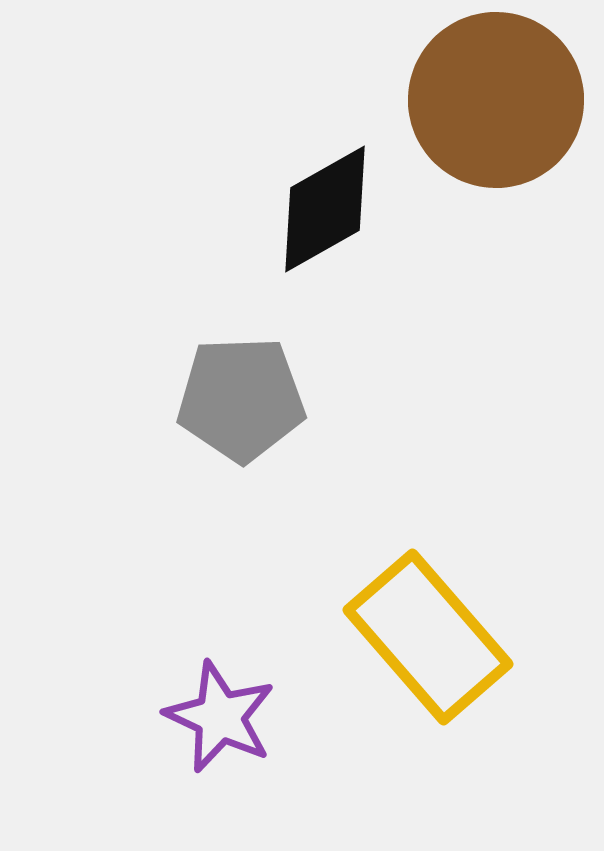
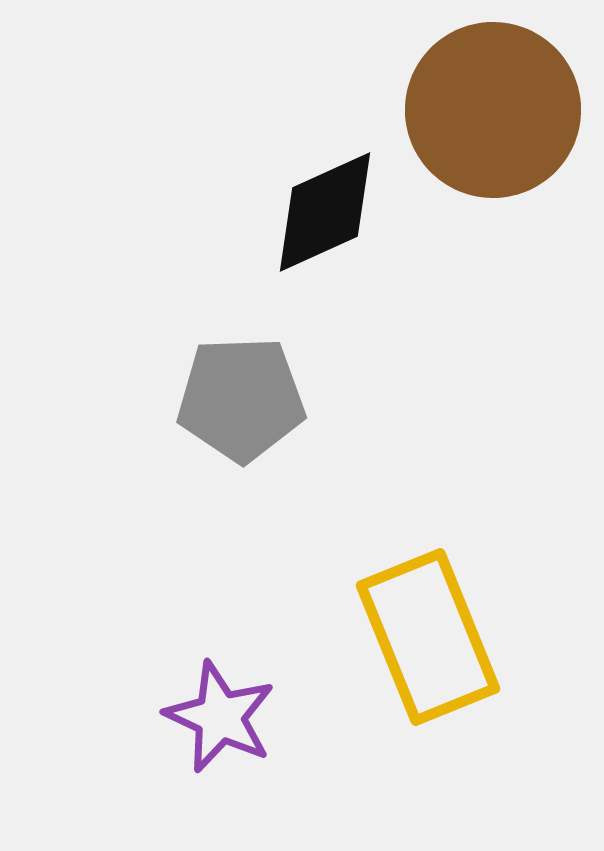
brown circle: moved 3 px left, 10 px down
black diamond: moved 3 px down; rotated 5 degrees clockwise
yellow rectangle: rotated 19 degrees clockwise
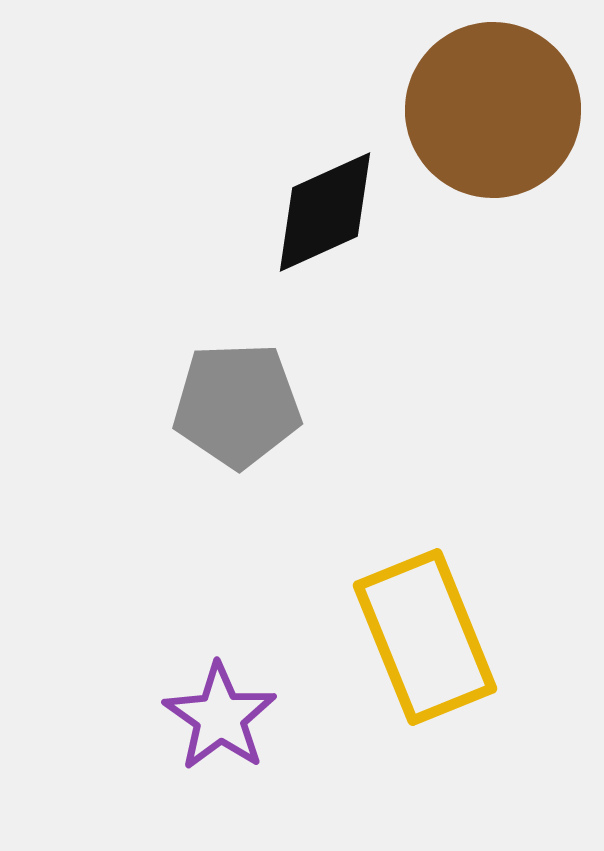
gray pentagon: moved 4 px left, 6 px down
yellow rectangle: moved 3 px left
purple star: rotated 10 degrees clockwise
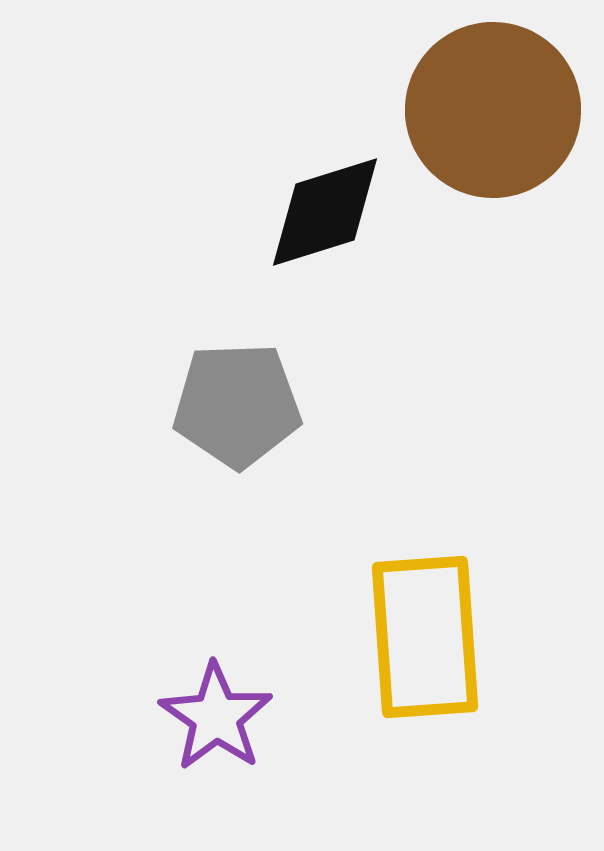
black diamond: rotated 7 degrees clockwise
yellow rectangle: rotated 18 degrees clockwise
purple star: moved 4 px left
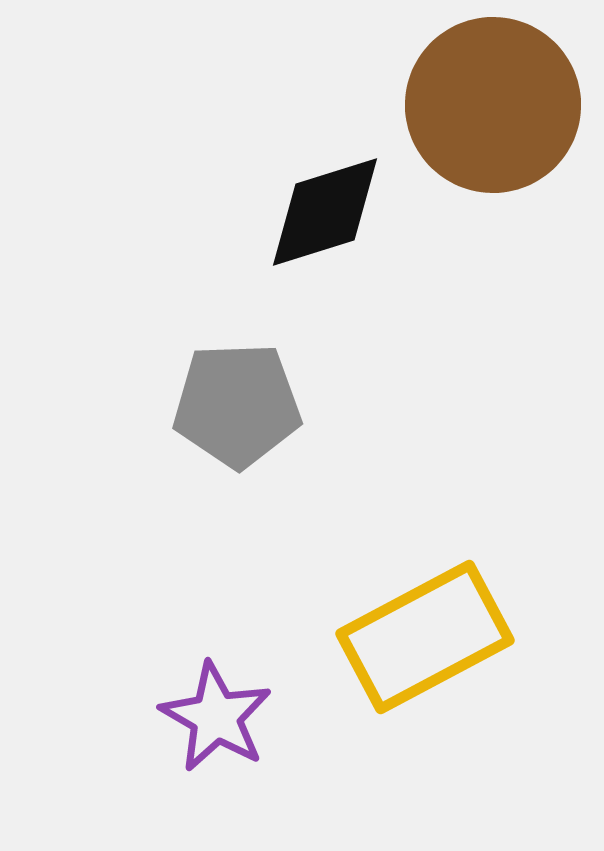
brown circle: moved 5 px up
yellow rectangle: rotated 66 degrees clockwise
purple star: rotated 5 degrees counterclockwise
